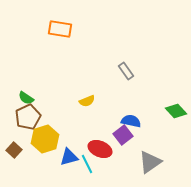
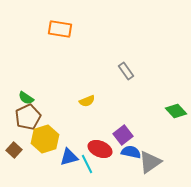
blue semicircle: moved 31 px down
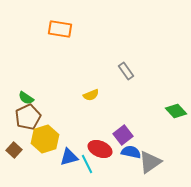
yellow semicircle: moved 4 px right, 6 px up
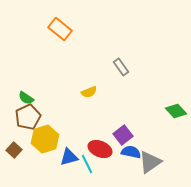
orange rectangle: rotated 30 degrees clockwise
gray rectangle: moved 5 px left, 4 px up
yellow semicircle: moved 2 px left, 3 px up
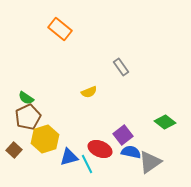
green diamond: moved 11 px left, 11 px down; rotated 10 degrees counterclockwise
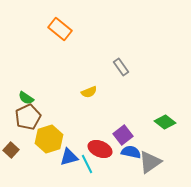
yellow hexagon: moved 4 px right
brown square: moved 3 px left
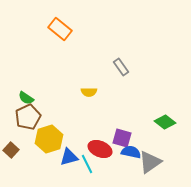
yellow semicircle: rotated 21 degrees clockwise
purple square: moved 1 px left, 3 px down; rotated 36 degrees counterclockwise
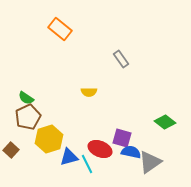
gray rectangle: moved 8 px up
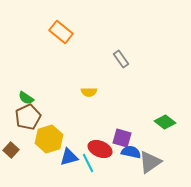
orange rectangle: moved 1 px right, 3 px down
cyan line: moved 1 px right, 1 px up
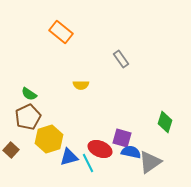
yellow semicircle: moved 8 px left, 7 px up
green semicircle: moved 3 px right, 4 px up
green diamond: rotated 70 degrees clockwise
